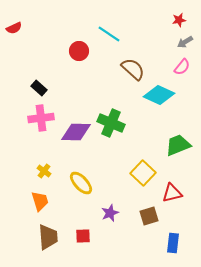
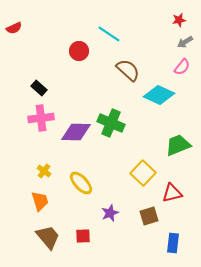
brown semicircle: moved 5 px left, 1 px down
brown trapezoid: rotated 36 degrees counterclockwise
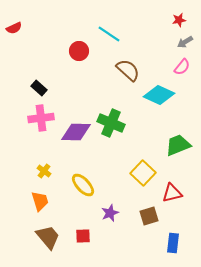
yellow ellipse: moved 2 px right, 2 px down
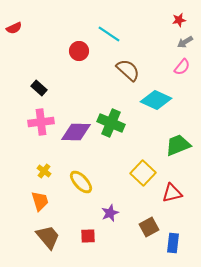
cyan diamond: moved 3 px left, 5 px down
pink cross: moved 4 px down
yellow ellipse: moved 2 px left, 3 px up
brown square: moved 11 px down; rotated 12 degrees counterclockwise
red square: moved 5 px right
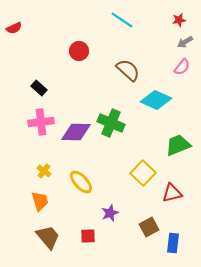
cyan line: moved 13 px right, 14 px up
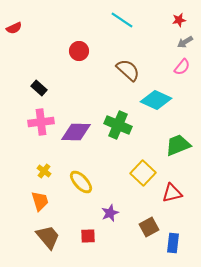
green cross: moved 7 px right, 2 px down
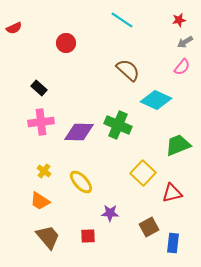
red circle: moved 13 px left, 8 px up
purple diamond: moved 3 px right
orange trapezoid: rotated 140 degrees clockwise
purple star: rotated 24 degrees clockwise
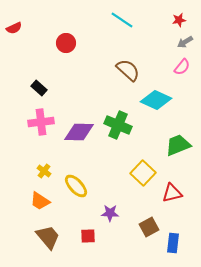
yellow ellipse: moved 5 px left, 4 px down
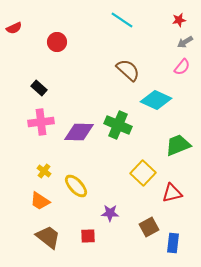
red circle: moved 9 px left, 1 px up
brown trapezoid: rotated 12 degrees counterclockwise
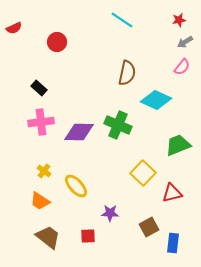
brown semicircle: moved 1 px left, 3 px down; rotated 60 degrees clockwise
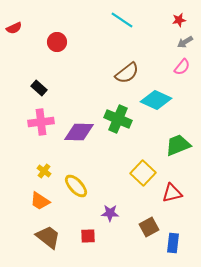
brown semicircle: rotated 40 degrees clockwise
green cross: moved 6 px up
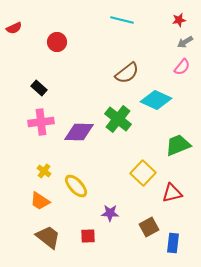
cyan line: rotated 20 degrees counterclockwise
green cross: rotated 16 degrees clockwise
